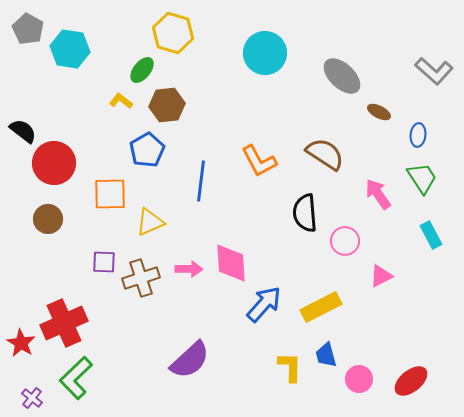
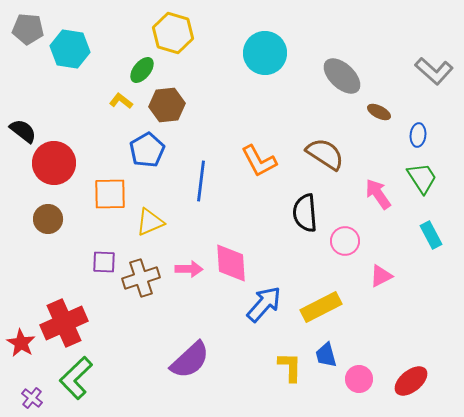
gray pentagon at (28, 29): rotated 24 degrees counterclockwise
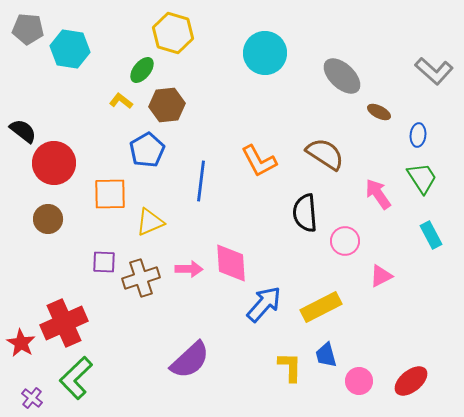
pink circle at (359, 379): moved 2 px down
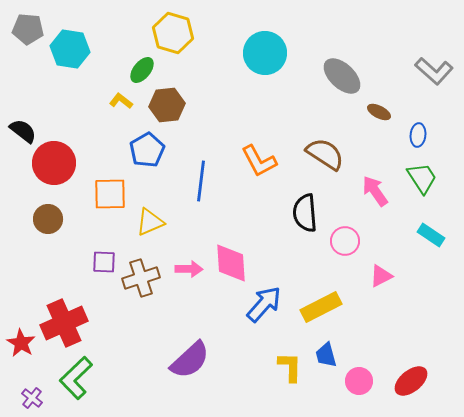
pink arrow at (378, 194): moved 3 px left, 3 px up
cyan rectangle at (431, 235): rotated 28 degrees counterclockwise
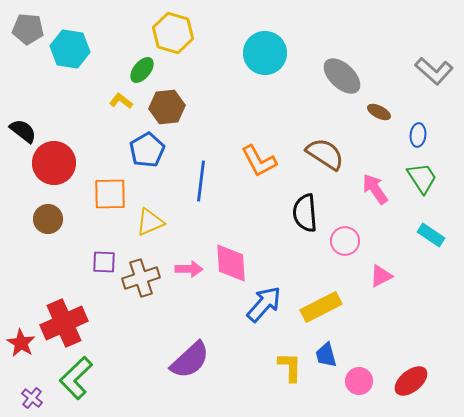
brown hexagon at (167, 105): moved 2 px down
pink arrow at (375, 191): moved 2 px up
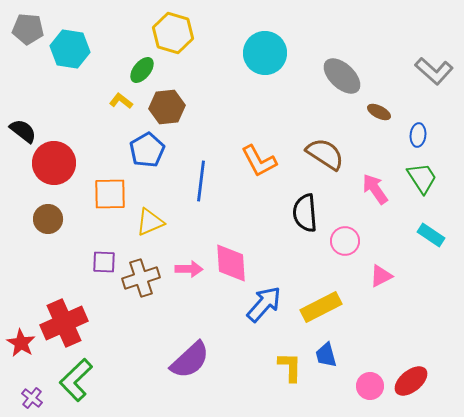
green L-shape at (76, 378): moved 2 px down
pink circle at (359, 381): moved 11 px right, 5 px down
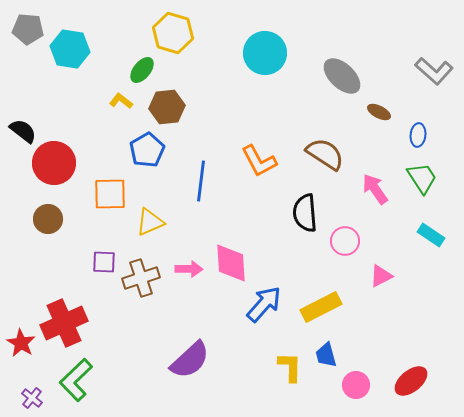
pink circle at (370, 386): moved 14 px left, 1 px up
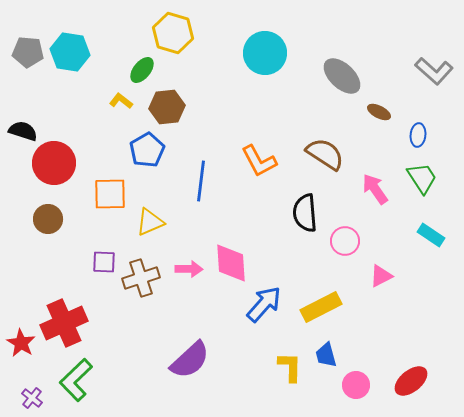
gray pentagon at (28, 29): moved 23 px down
cyan hexagon at (70, 49): moved 3 px down
black semicircle at (23, 131): rotated 20 degrees counterclockwise
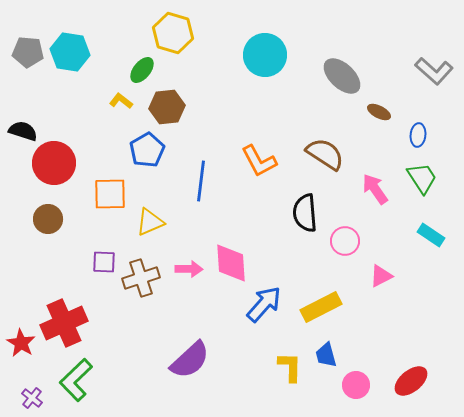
cyan circle at (265, 53): moved 2 px down
